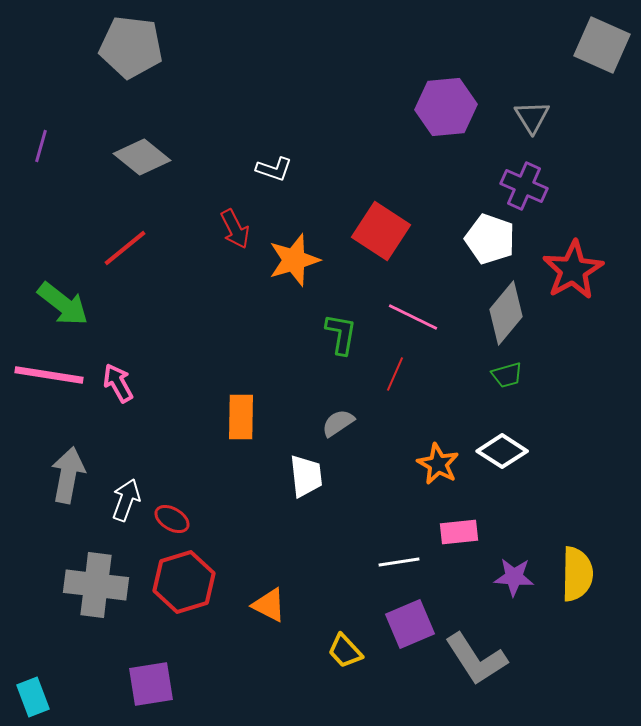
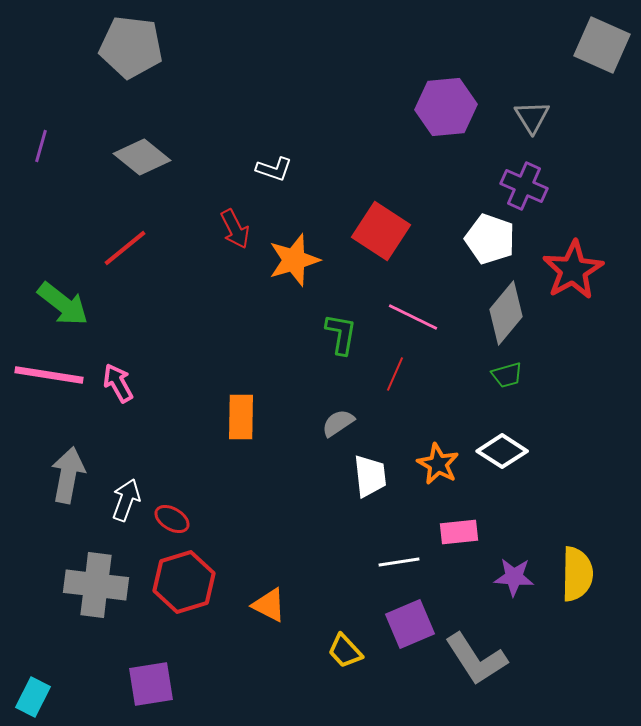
white trapezoid at (306, 476): moved 64 px right
cyan rectangle at (33, 697): rotated 48 degrees clockwise
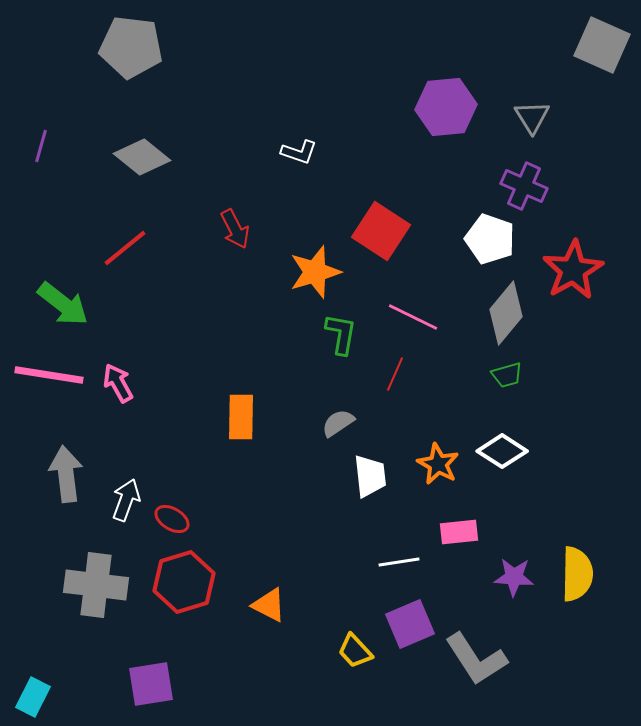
white L-shape at (274, 169): moved 25 px right, 17 px up
orange star at (294, 260): moved 21 px right, 12 px down
gray arrow at (68, 475): moved 2 px left, 1 px up; rotated 18 degrees counterclockwise
yellow trapezoid at (345, 651): moved 10 px right
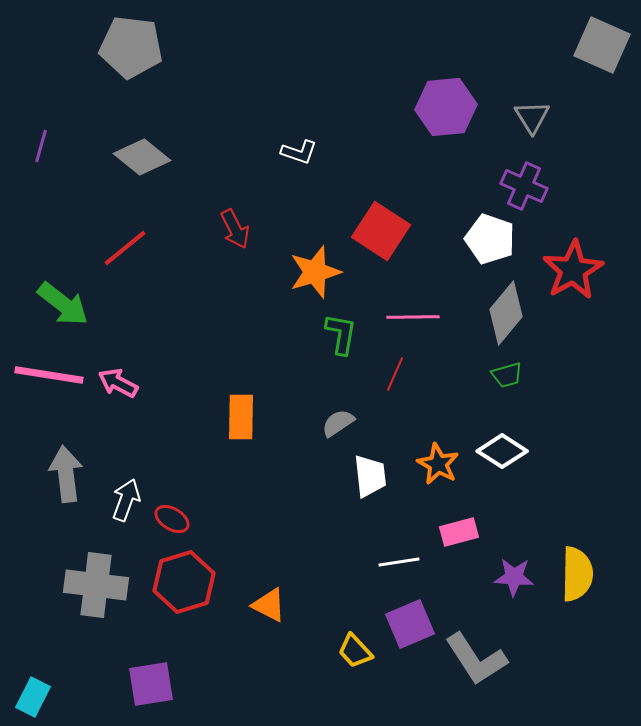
pink line at (413, 317): rotated 27 degrees counterclockwise
pink arrow at (118, 383): rotated 33 degrees counterclockwise
pink rectangle at (459, 532): rotated 9 degrees counterclockwise
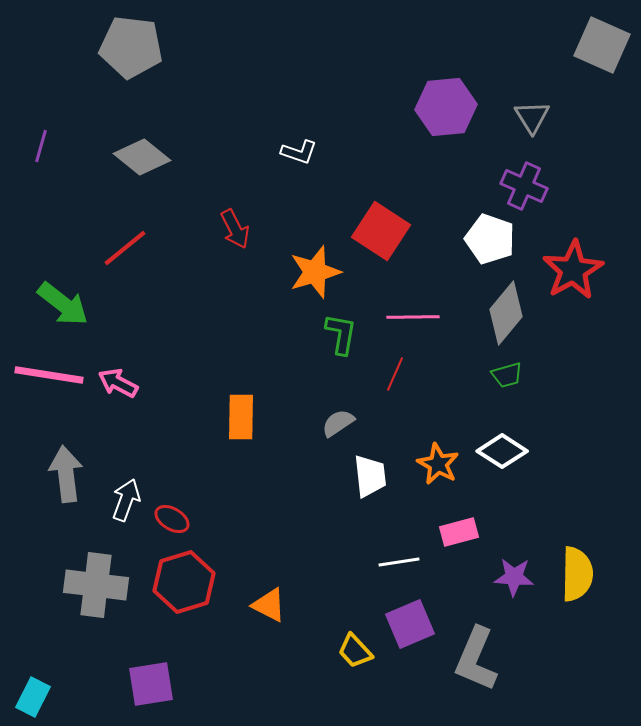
gray L-shape at (476, 659): rotated 56 degrees clockwise
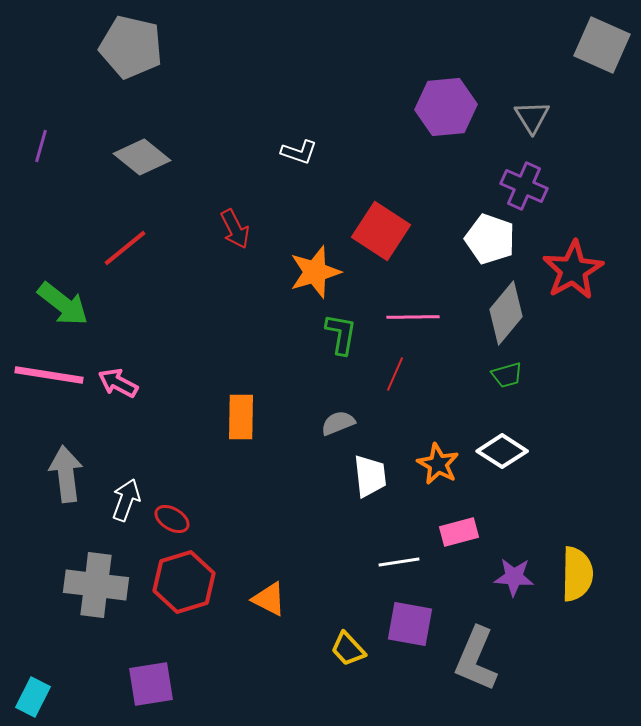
gray pentagon at (131, 47): rotated 6 degrees clockwise
gray semicircle at (338, 423): rotated 12 degrees clockwise
orange triangle at (269, 605): moved 6 px up
purple square at (410, 624): rotated 33 degrees clockwise
yellow trapezoid at (355, 651): moved 7 px left, 2 px up
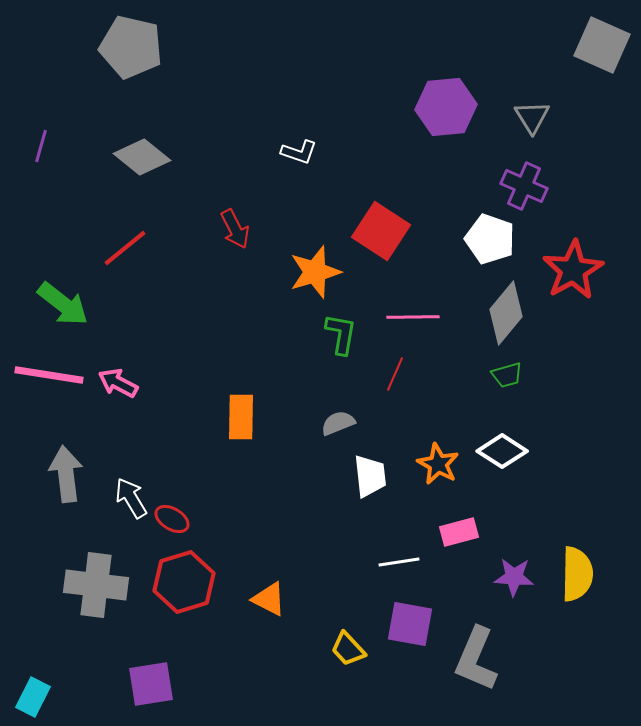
white arrow at (126, 500): moved 5 px right, 2 px up; rotated 51 degrees counterclockwise
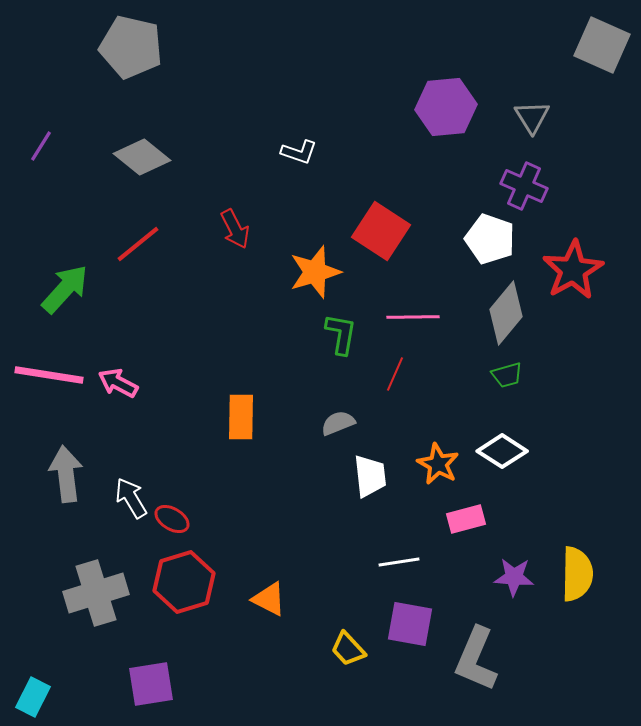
purple line at (41, 146): rotated 16 degrees clockwise
red line at (125, 248): moved 13 px right, 4 px up
green arrow at (63, 304): moved 2 px right, 15 px up; rotated 86 degrees counterclockwise
pink rectangle at (459, 532): moved 7 px right, 13 px up
gray cross at (96, 585): moved 8 px down; rotated 24 degrees counterclockwise
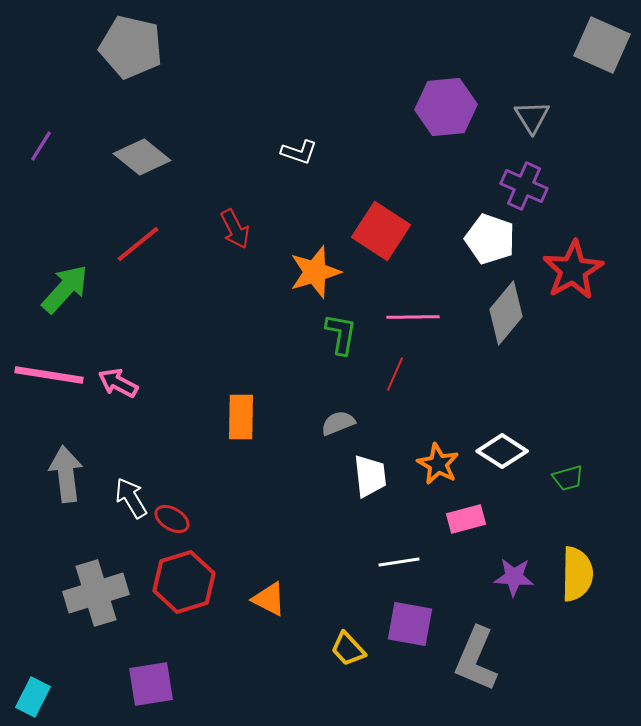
green trapezoid at (507, 375): moved 61 px right, 103 px down
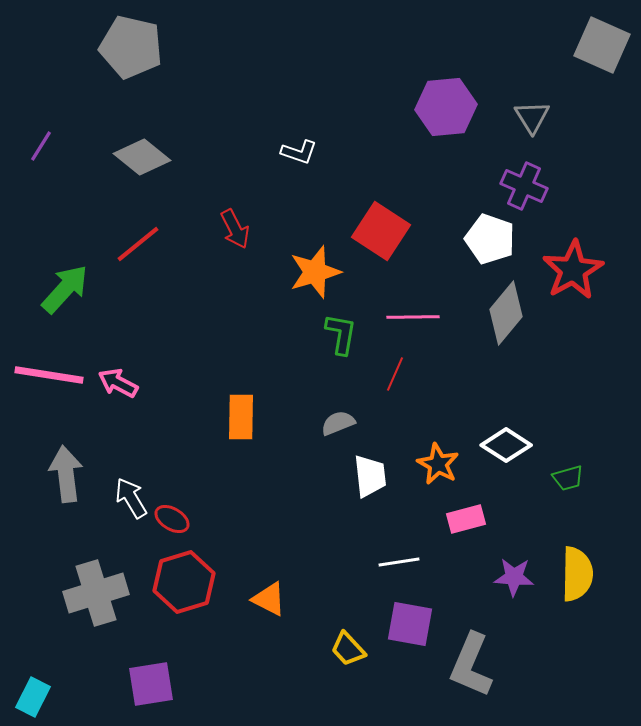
white diamond at (502, 451): moved 4 px right, 6 px up
gray L-shape at (476, 659): moved 5 px left, 6 px down
